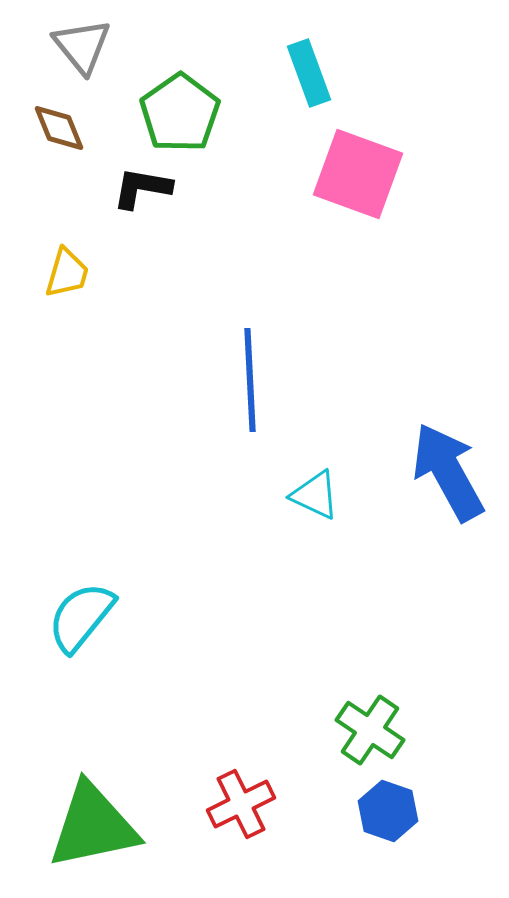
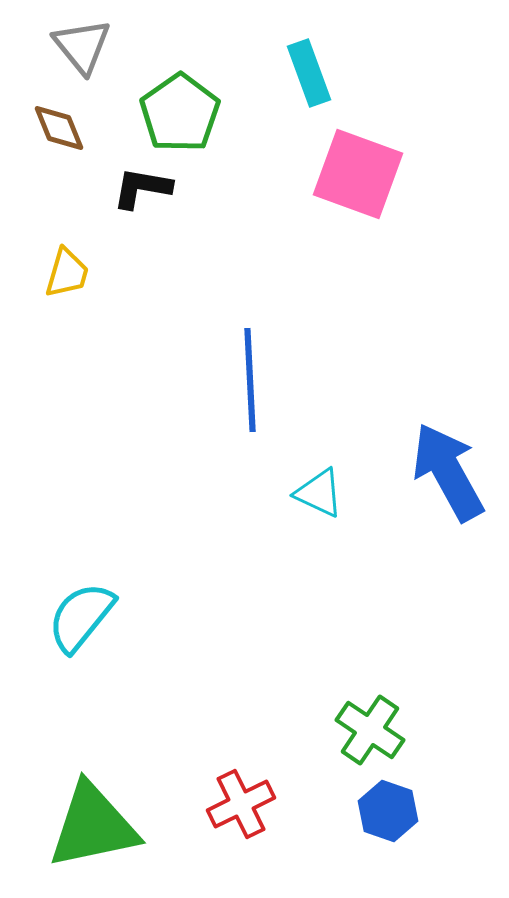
cyan triangle: moved 4 px right, 2 px up
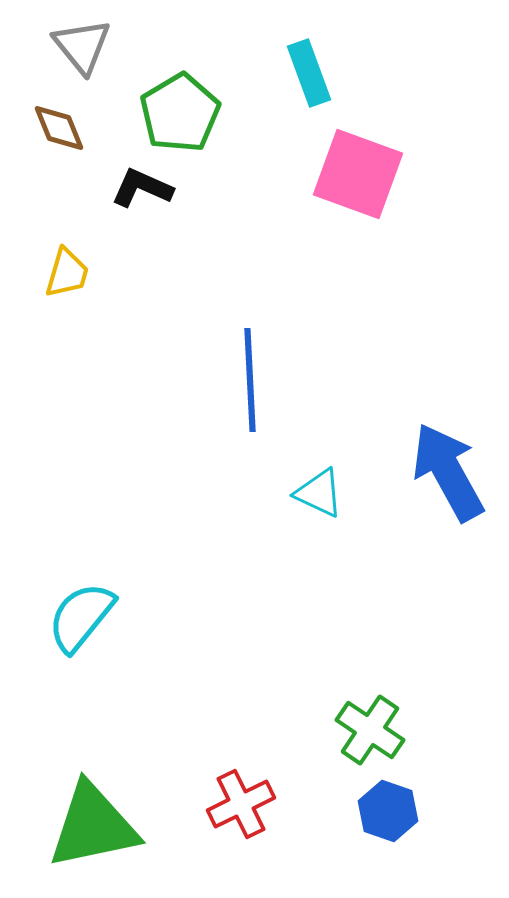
green pentagon: rotated 4 degrees clockwise
black L-shape: rotated 14 degrees clockwise
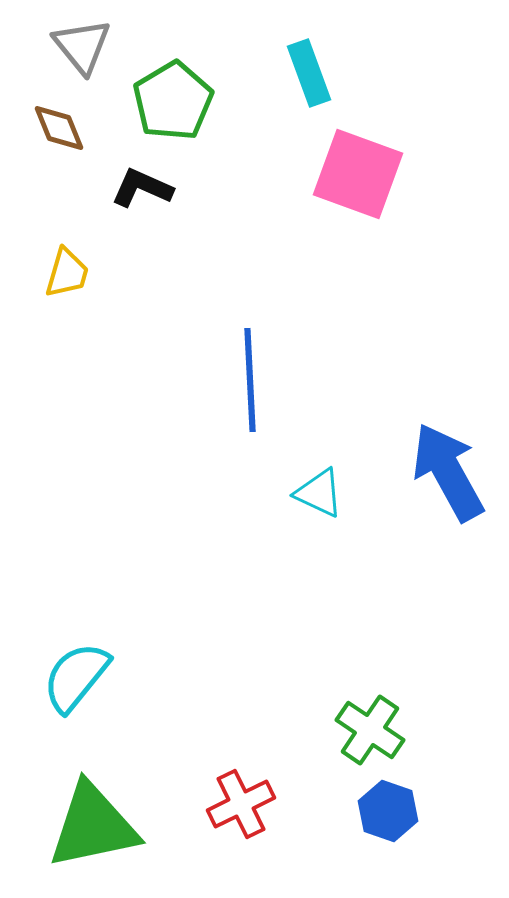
green pentagon: moved 7 px left, 12 px up
cyan semicircle: moved 5 px left, 60 px down
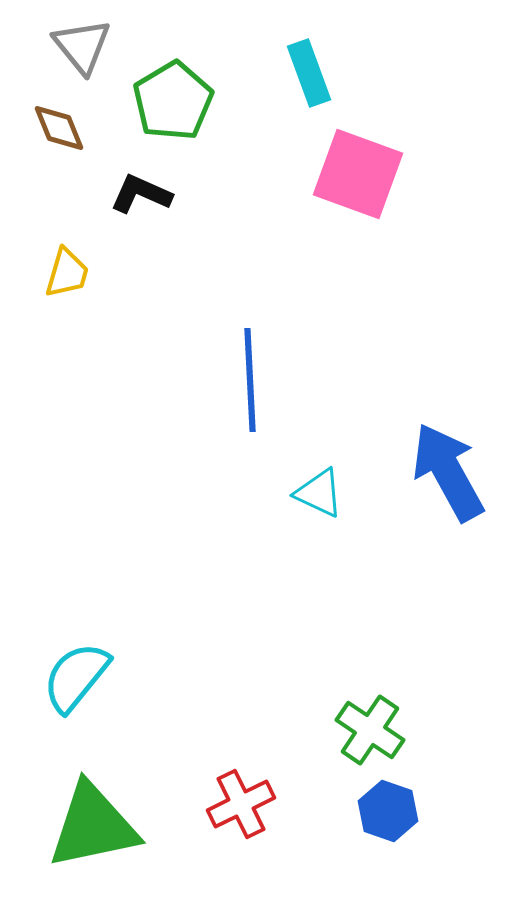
black L-shape: moved 1 px left, 6 px down
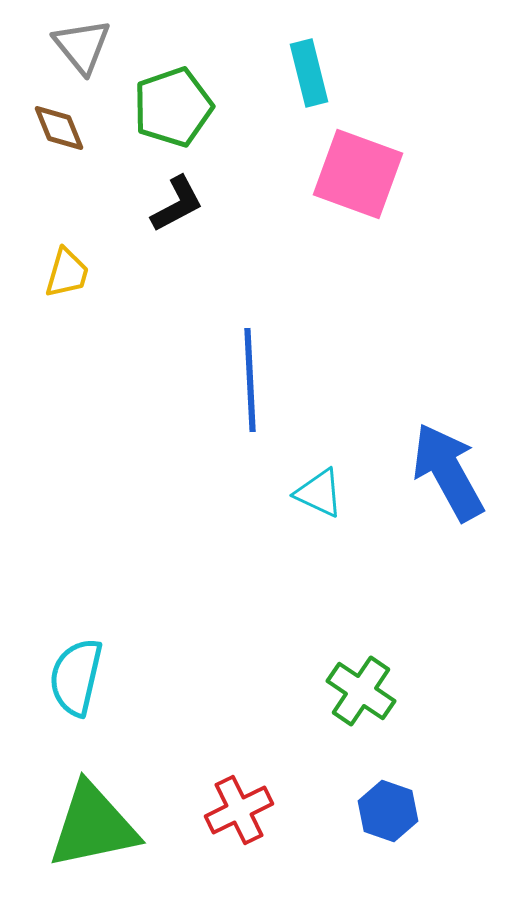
cyan rectangle: rotated 6 degrees clockwise
green pentagon: moved 6 px down; rotated 12 degrees clockwise
black L-shape: moved 36 px right, 10 px down; rotated 128 degrees clockwise
cyan semicircle: rotated 26 degrees counterclockwise
green cross: moved 9 px left, 39 px up
red cross: moved 2 px left, 6 px down
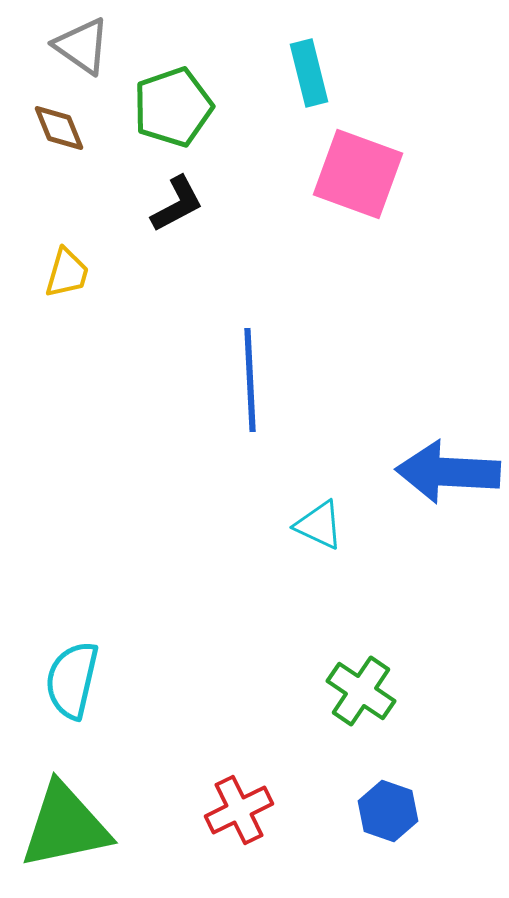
gray triangle: rotated 16 degrees counterclockwise
blue arrow: rotated 58 degrees counterclockwise
cyan triangle: moved 32 px down
cyan semicircle: moved 4 px left, 3 px down
green triangle: moved 28 px left
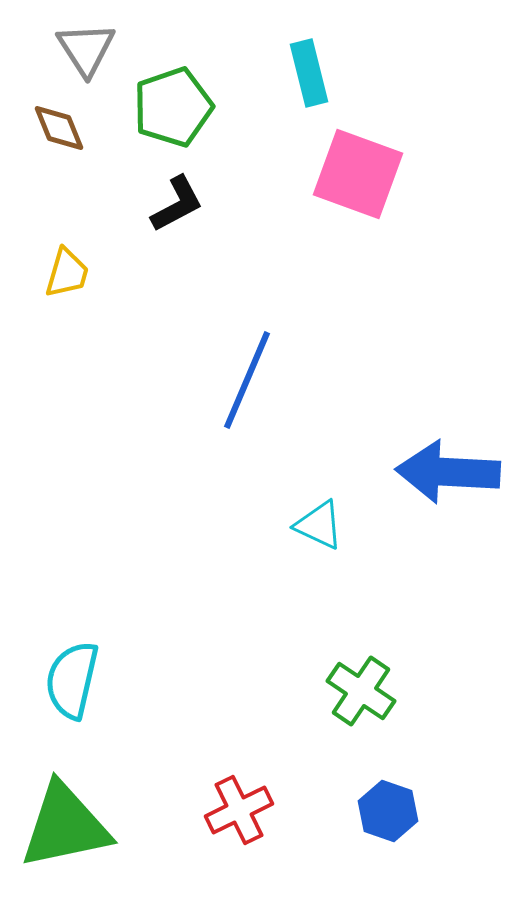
gray triangle: moved 4 px right, 3 px down; rotated 22 degrees clockwise
blue line: moved 3 px left; rotated 26 degrees clockwise
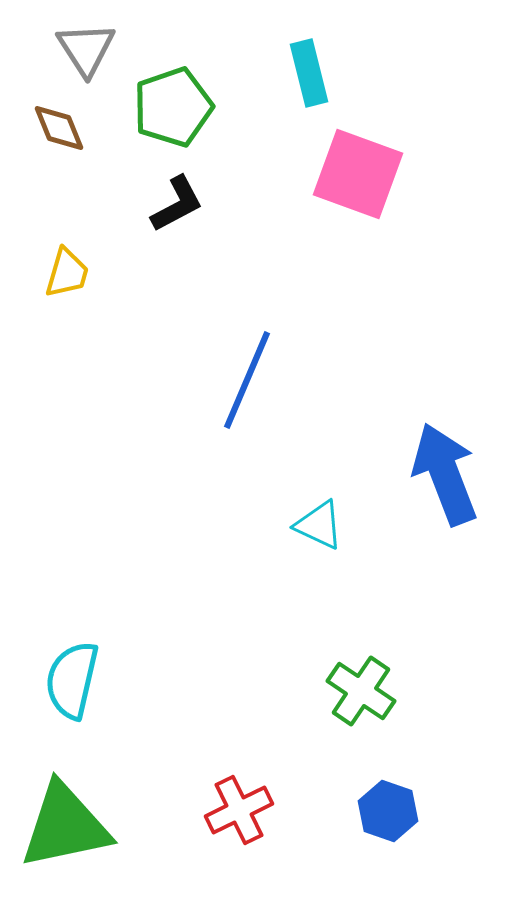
blue arrow: moved 3 px left, 2 px down; rotated 66 degrees clockwise
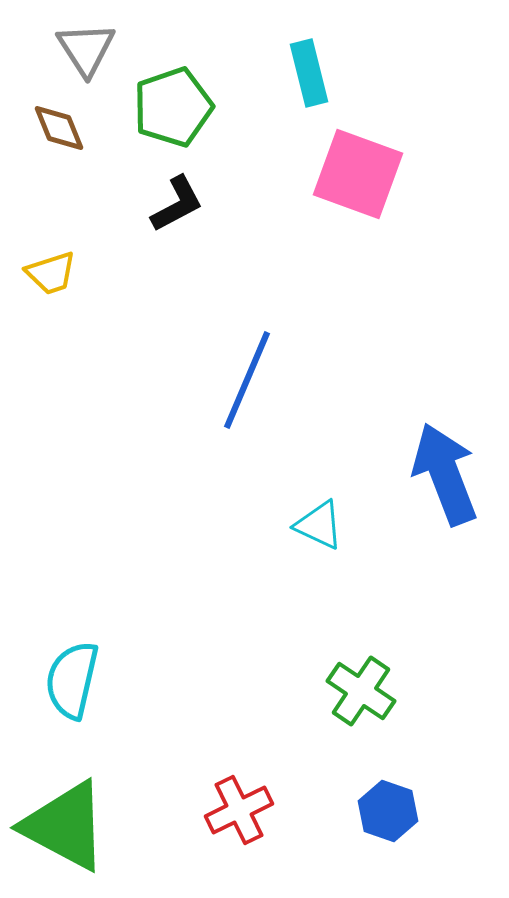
yellow trapezoid: moved 16 px left; rotated 56 degrees clockwise
green triangle: rotated 40 degrees clockwise
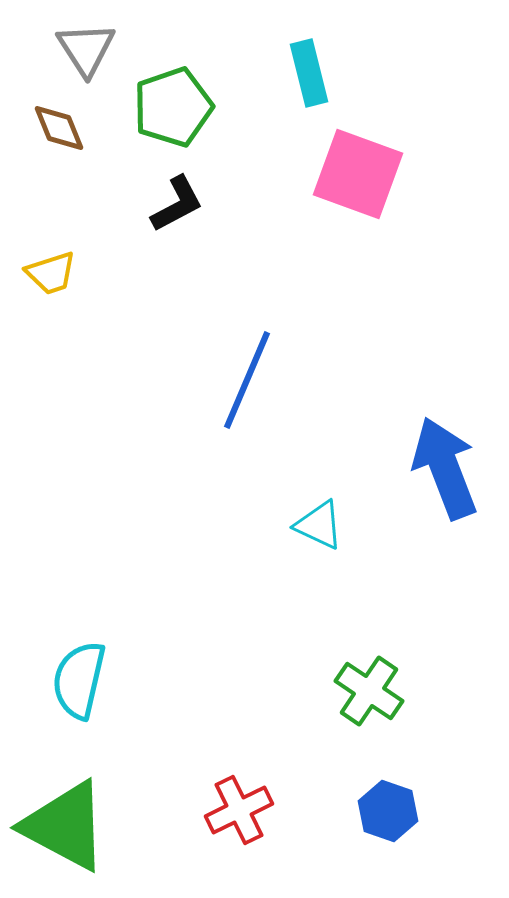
blue arrow: moved 6 px up
cyan semicircle: moved 7 px right
green cross: moved 8 px right
